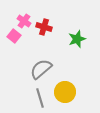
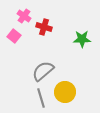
pink cross: moved 5 px up
green star: moved 5 px right; rotated 18 degrees clockwise
gray semicircle: moved 2 px right, 2 px down
gray line: moved 1 px right
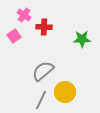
pink cross: moved 1 px up
red cross: rotated 14 degrees counterclockwise
pink square: rotated 16 degrees clockwise
gray line: moved 2 px down; rotated 42 degrees clockwise
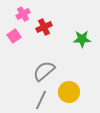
pink cross: moved 1 px left, 1 px up; rotated 24 degrees clockwise
red cross: rotated 28 degrees counterclockwise
gray semicircle: moved 1 px right
yellow circle: moved 4 px right
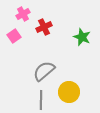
green star: moved 2 px up; rotated 24 degrees clockwise
gray line: rotated 24 degrees counterclockwise
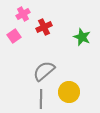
gray line: moved 1 px up
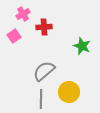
red cross: rotated 21 degrees clockwise
green star: moved 9 px down
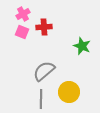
pink square: moved 8 px right, 4 px up; rotated 32 degrees counterclockwise
